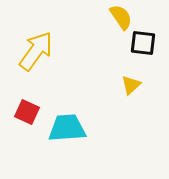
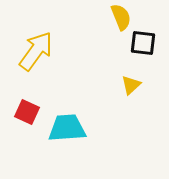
yellow semicircle: rotated 12 degrees clockwise
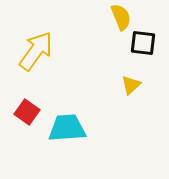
red square: rotated 10 degrees clockwise
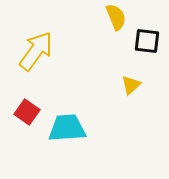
yellow semicircle: moved 5 px left
black square: moved 4 px right, 2 px up
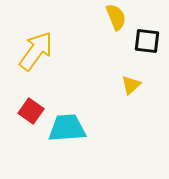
red square: moved 4 px right, 1 px up
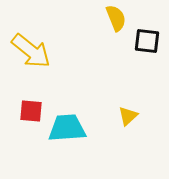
yellow semicircle: moved 1 px down
yellow arrow: moved 5 px left; rotated 93 degrees clockwise
yellow triangle: moved 3 px left, 31 px down
red square: rotated 30 degrees counterclockwise
